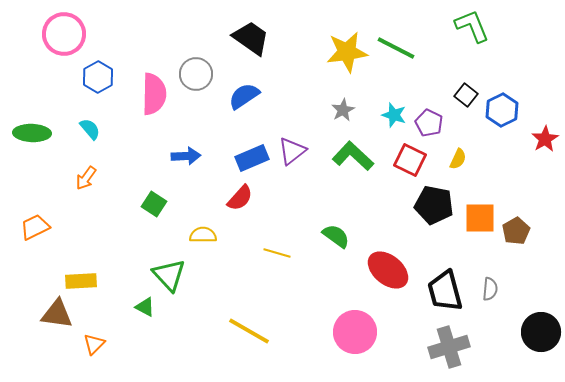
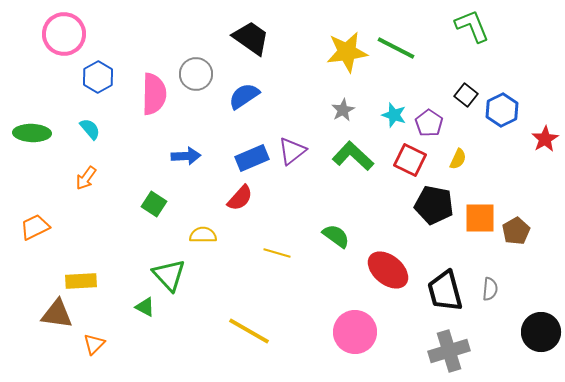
purple pentagon at (429, 123): rotated 8 degrees clockwise
gray cross at (449, 347): moved 4 px down
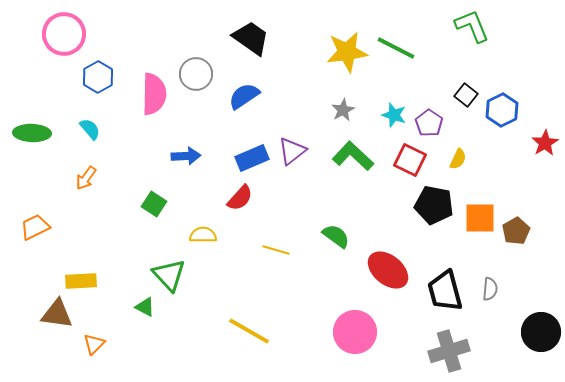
red star at (545, 139): moved 4 px down
yellow line at (277, 253): moved 1 px left, 3 px up
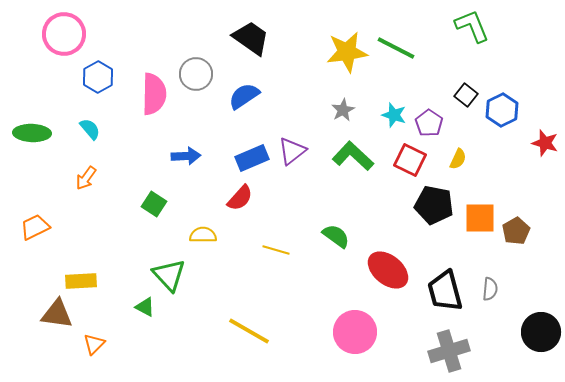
red star at (545, 143): rotated 24 degrees counterclockwise
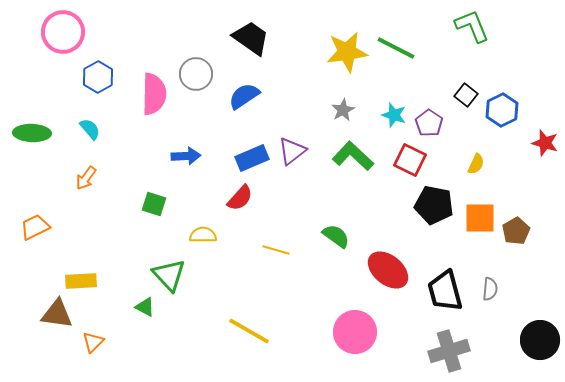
pink circle at (64, 34): moved 1 px left, 2 px up
yellow semicircle at (458, 159): moved 18 px right, 5 px down
green square at (154, 204): rotated 15 degrees counterclockwise
black circle at (541, 332): moved 1 px left, 8 px down
orange triangle at (94, 344): moved 1 px left, 2 px up
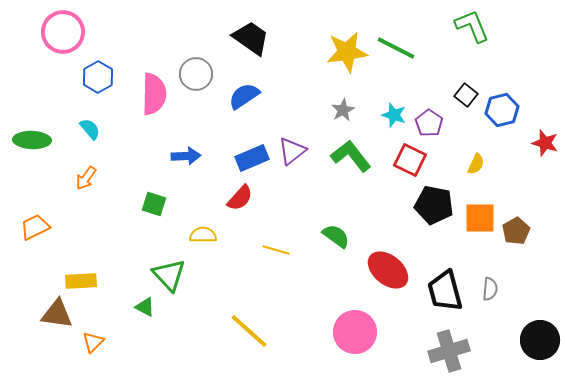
blue hexagon at (502, 110): rotated 12 degrees clockwise
green ellipse at (32, 133): moved 7 px down
green L-shape at (353, 156): moved 2 px left; rotated 9 degrees clockwise
yellow line at (249, 331): rotated 12 degrees clockwise
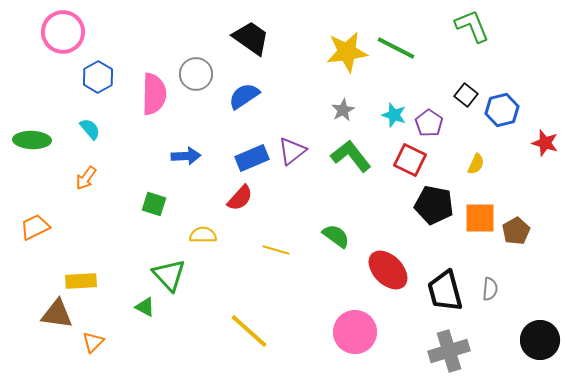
red ellipse at (388, 270): rotated 6 degrees clockwise
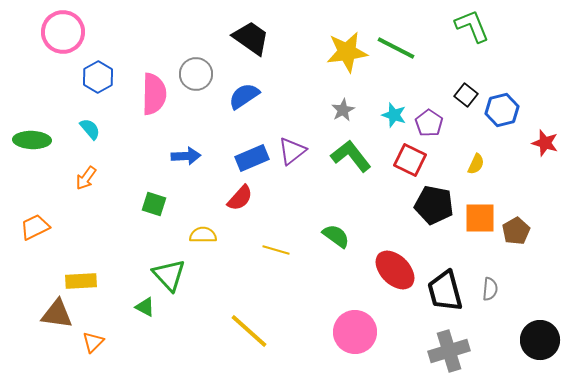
red ellipse at (388, 270): moved 7 px right
